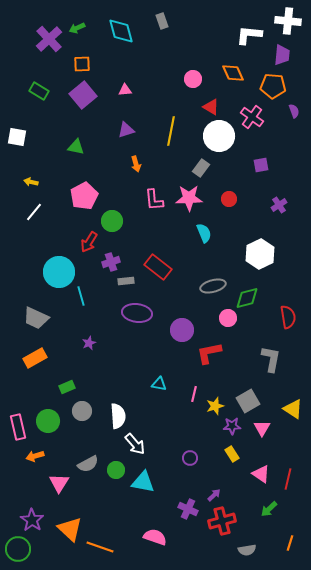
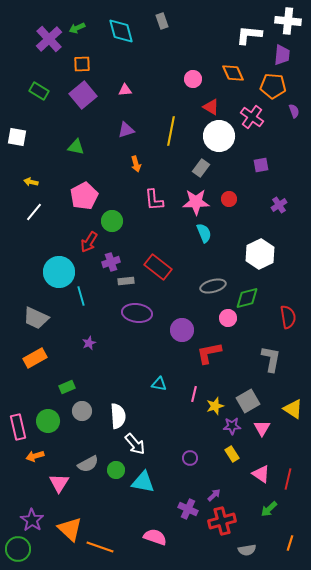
pink star at (189, 198): moved 7 px right, 4 px down
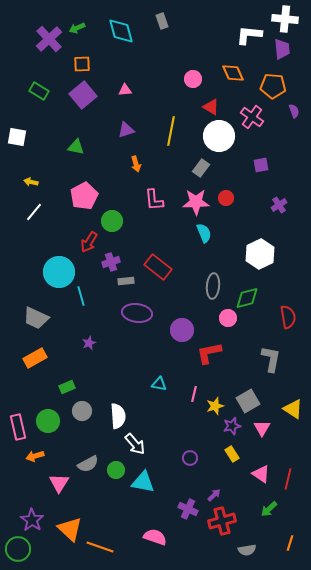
white cross at (288, 21): moved 3 px left, 2 px up
purple trapezoid at (282, 55): moved 6 px up; rotated 10 degrees counterclockwise
red circle at (229, 199): moved 3 px left, 1 px up
gray ellipse at (213, 286): rotated 70 degrees counterclockwise
purple star at (232, 426): rotated 12 degrees counterclockwise
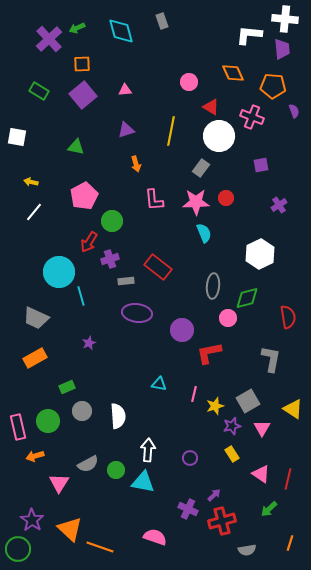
pink circle at (193, 79): moved 4 px left, 3 px down
pink cross at (252, 117): rotated 15 degrees counterclockwise
purple cross at (111, 262): moved 1 px left, 3 px up
white arrow at (135, 444): moved 13 px right, 6 px down; rotated 135 degrees counterclockwise
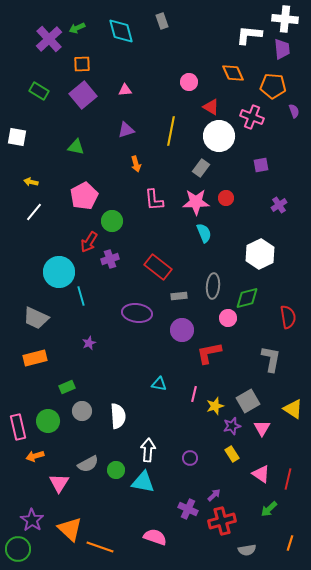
gray rectangle at (126, 281): moved 53 px right, 15 px down
orange rectangle at (35, 358): rotated 15 degrees clockwise
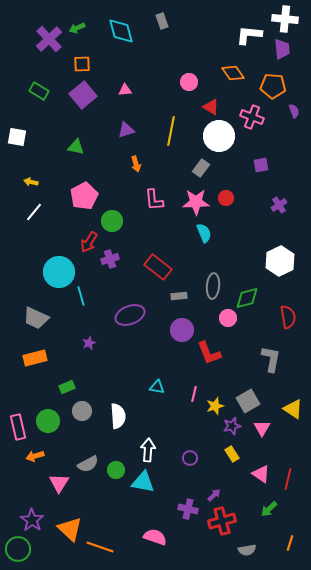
orange diamond at (233, 73): rotated 10 degrees counterclockwise
white hexagon at (260, 254): moved 20 px right, 7 px down
purple ellipse at (137, 313): moved 7 px left, 2 px down; rotated 28 degrees counterclockwise
red L-shape at (209, 353): rotated 100 degrees counterclockwise
cyan triangle at (159, 384): moved 2 px left, 3 px down
purple cross at (188, 509): rotated 12 degrees counterclockwise
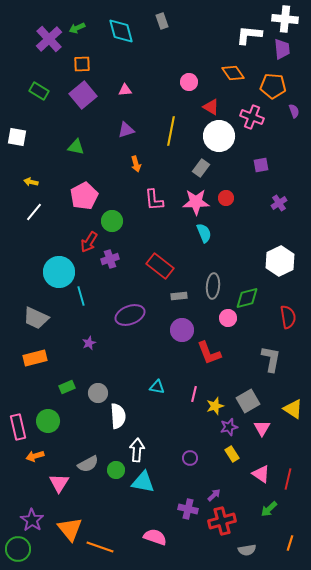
purple cross at (279, 205): moved 2 px up
red rectangle at (158, 267): moved 2 px right, 1 px up
gray circle at (82, 411): moved 16 px right, 18 px up
purple star at (232, 426): moved 3 px left, 1 px down
white arrow at (148, 450): moved 11 px left
orange triangle at (70, 529): rotated 8 degrees clockwise
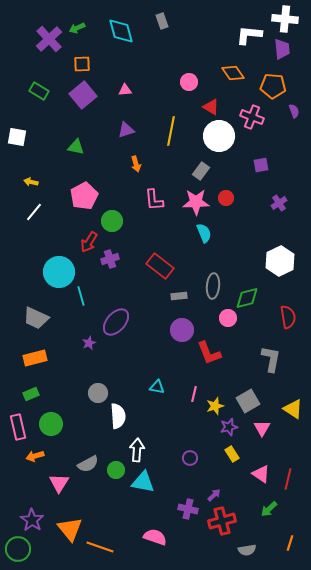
gray rectangle at (201, 168): moved 3 px down
purple ellipse at (130, 315): moved 14 px left, 7 px down; rotated 28 degrees counterclockwise
green rectangle at (67, 387): moved 36 px left, 7 px down
green circle at (48, 421): moved 3 px right, 3 px down
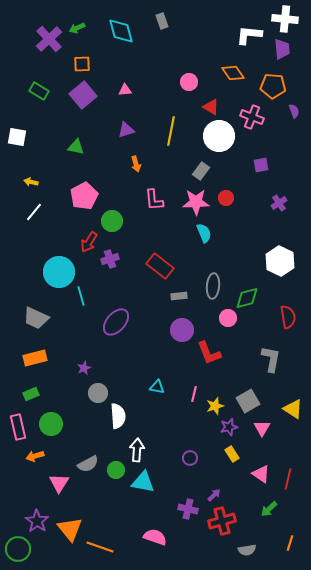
white hexagon at (280, 261): rotated 8 degrees counterclockwise
purple star at (89, 343): moved 5 px left, 25 px down
purple star at (32, 520): moved 5 px right, 1 px down
